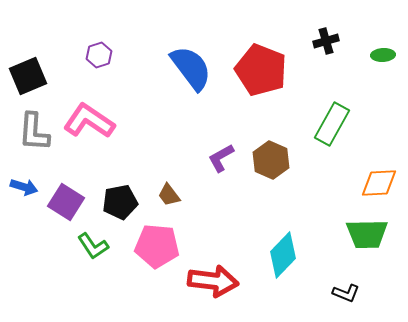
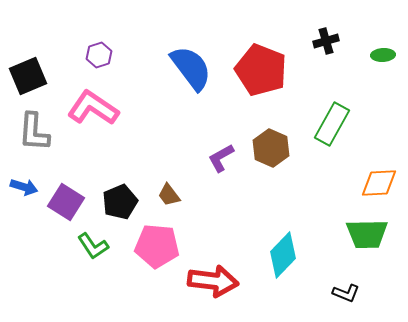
pink L-shape: moved 4 px right, 13 px up
brown hexagon: moved 12 px up
black pentagon: rotated 12 degrees counterclockwise
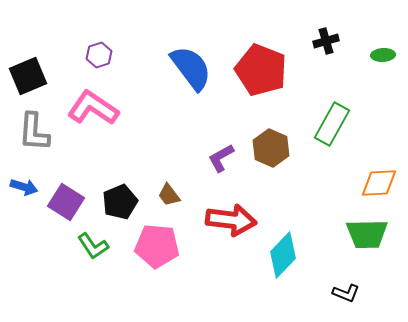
red arrow: moved 18 px right, 61 px up
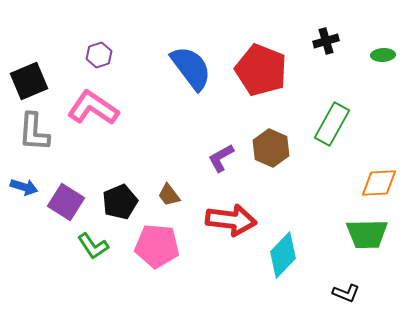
black square: moved 1 px right, 5 px down
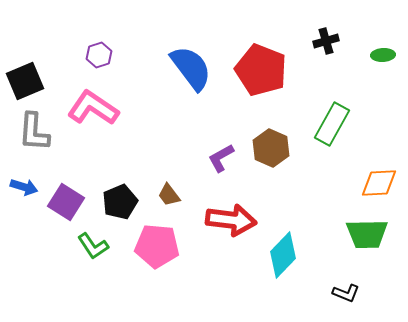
black square: moved 4 px left
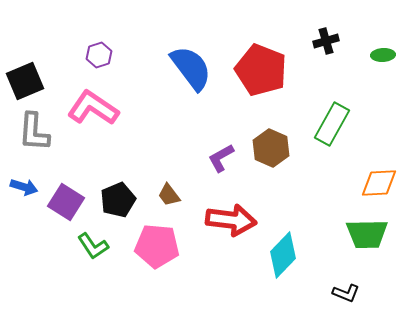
black pentagon: moved 2 px left, 2 px up
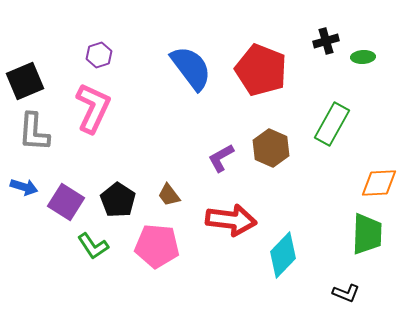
green ellipse: moved 20 px left, 2 px down
pink L-shape: rotated 81 degrees clockwise
black pentagon: rotated 16 degrees counterclockwise
green trapezoid: rotated 87 degrees counterclockwise
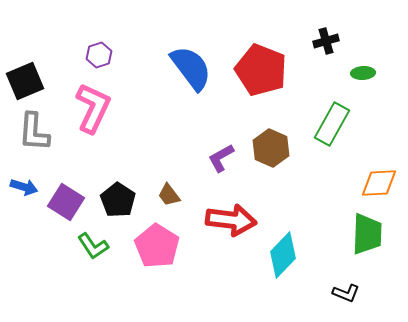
green ellipse: moved 16 px down
pink pentagon: rotated 27 degrees clockwise
